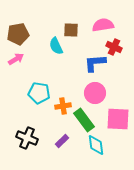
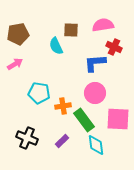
pink arrow: moved 1 px left, 5 px down
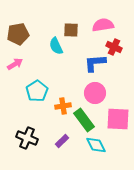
cyan pentagon: moved 2 px left, 2 px up; rotated 30 degrees clockwise
cyan diamond: rotated 20 degrees counterclockwise
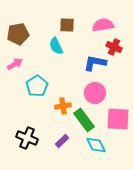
brown square: moved 4 px left, 5 px up
blue L-shape: rotated 15 degrees clockwise
cyan pentagon: moved 5 px up
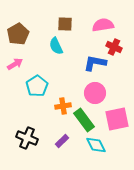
brown square: moved 2 px left, 1 px up
brown pentagon: rotated 20 degrees counterclockwise
pink square: moved 1 px left; rotated 15 degrees counterclockwise
